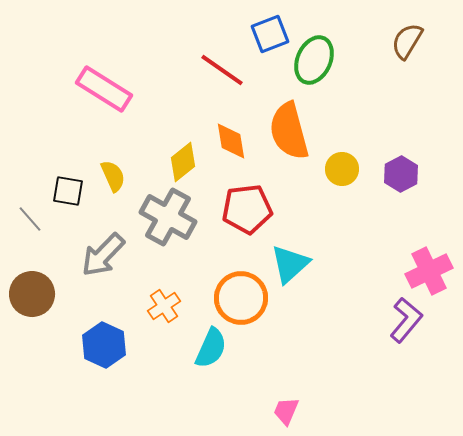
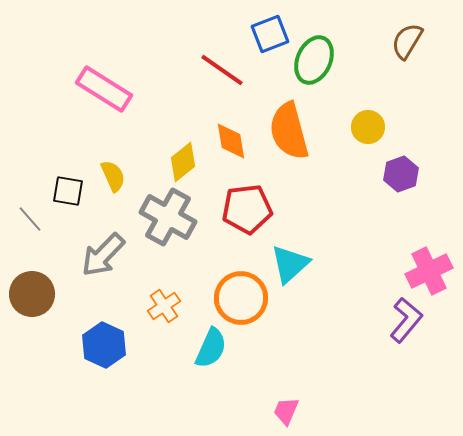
yellow circle: moved 26 px right, 42 px up
purple hexagon: rotated 8 degrees clockwise
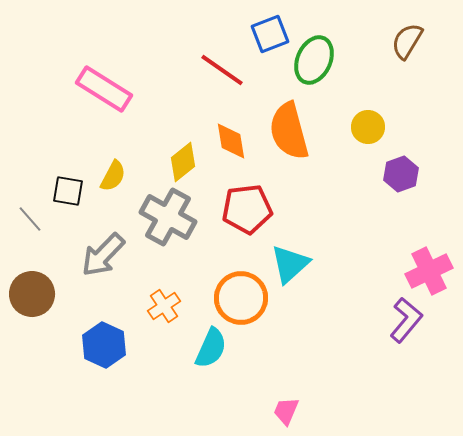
yellow semicircle: rotated 52 degrees clockwise
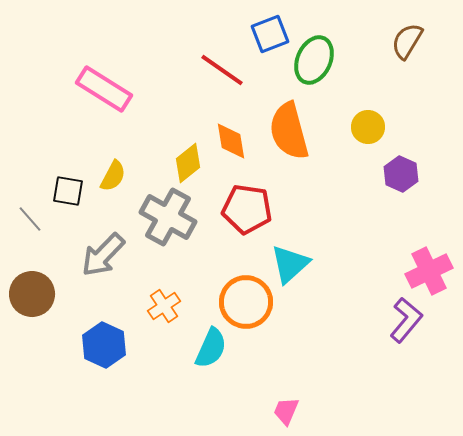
yellow diamond: moved 5 px right, 1 px down
purple hexagon: rotated 16 degrees counterclockwise
red pentagon: rotated 15 degrees clockwise
orange circle: moved 5 px right, 4 px down
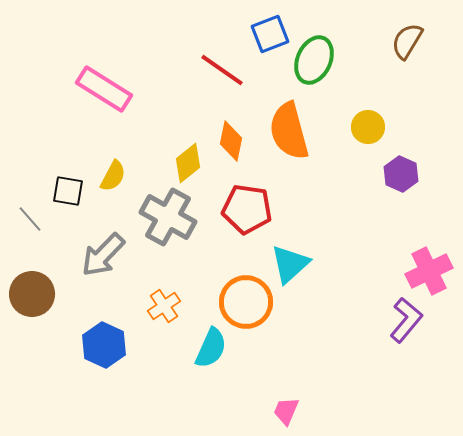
orange diamond: rotated 21 degrees clockwise
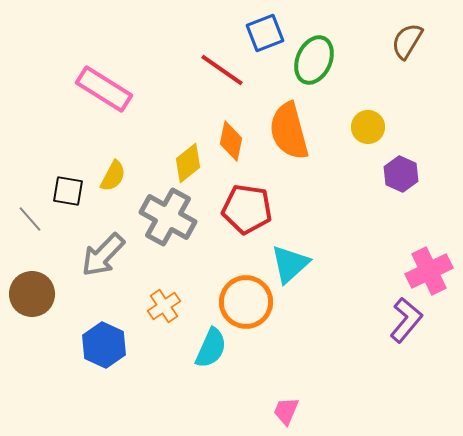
blue square: moved 5 px left, 1 px up
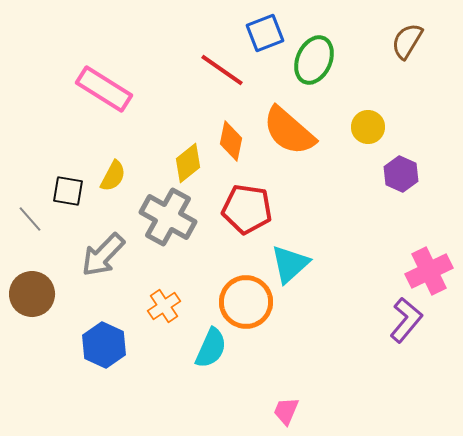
orange semicircle: rotated 34 degrees counterclockwise
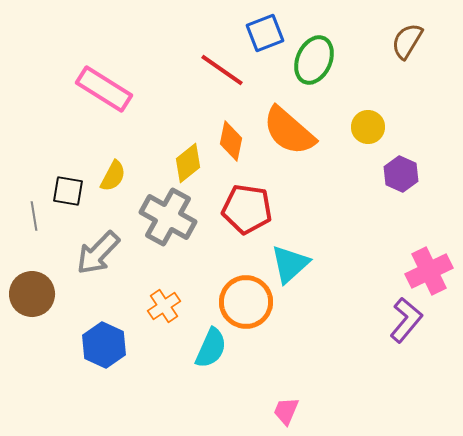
gray line: moved 4 px right, 3 px up; rotated 32 degrees clockwise
gray arrow: moved 5 px left, 2 px up
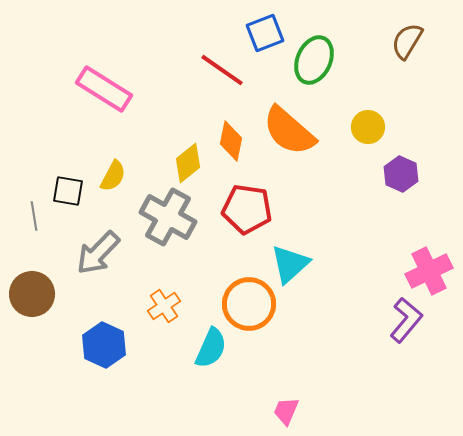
orange circle: moved 3 px right, 2 px down
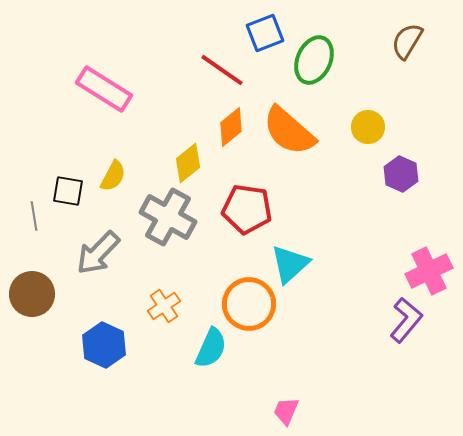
orange diamond: moved 14 px up; rotated 39 degrees clockwise
